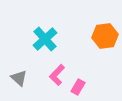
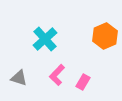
orange hexagon: rotated 15 degrees counterclockwise
gray triangle: rotated 24 degrees counterclockwise
pink rectangle: moved 5 px right, 5 px up
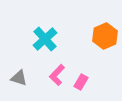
pink rectangle: moved 2 px left
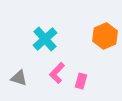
pink L-shape: moved 2 px up
pink rectangle: moved 1 px up; rotated 14 degrees counterclockwise
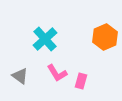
orange hexagon: moved 1 px down
pink L-shape: rotated 75 degrees counterclockwise
gray triangle: moved 1 px right, 2 px up; rotated 18 degrees clockwise
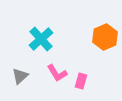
cyan cross: moved 4 px left
gray triangle: rotated 42 degrees clockwise
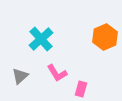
pink rectangle: moved 8 px down
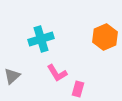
cyan cross: rotated 25 degrees clockwise
gray triangle: moved 8 px left
pink rectangle: moved 3 px left
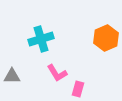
orange hexagon: moved 1 px right, 1 px down
gray triangle: rotated 42 degrees clockwise
